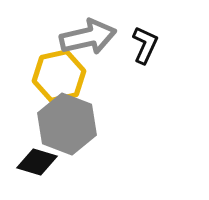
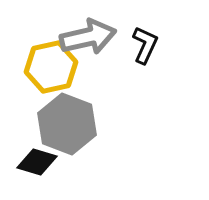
yellow hexagon: moved 8 px left, 9 px up
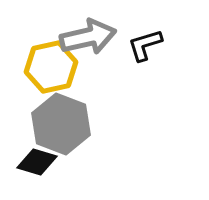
black L-shape: rotated 132 degrees counterclockwise
gray hexagon: moved 6 px left
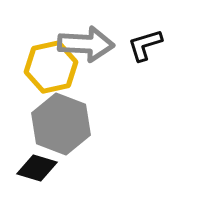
gray arrow: moved 2 px left, 7 px down; rotated 16 degrees clockwise
black diamond: moved 6 px down
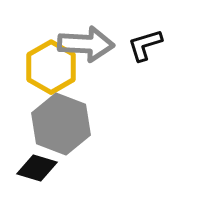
yellow hexagon: rotated 18 degrees counterclockwise
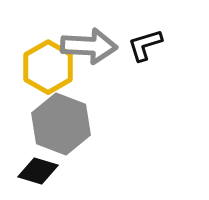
gray arrow: moved 3 px right, 2 px down
yellow hexagon: moved 3 px left
black diamond: moved 1 px right, 3 px down
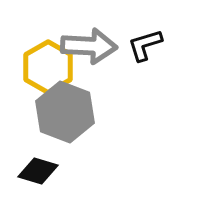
gray hexagon: moved 4 px right, 12 px up
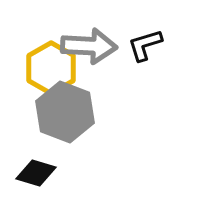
yellow hexagon: moved 3 px right, 1 px down
black diamond: moved 2 px left, 2 px down
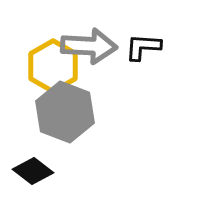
black L-shape: moved 2 px left, 2 px down; rotated 21 degrees clockwise
yellow hexagon: moved 2 px right, 2 px up
black diamond: moved 3 px left, 2 px up; rotated 21 degrees clockwise
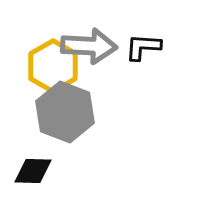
black diamond: rotated 36 degrees counterclockwise
